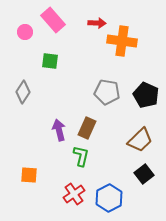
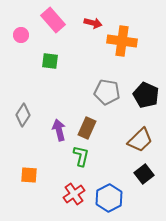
red arrow: moved 4 px left; rotated 12 degrees clockwise
pink circle: moved 4 px left, 3 px down
gray diamond: moved 23 px down
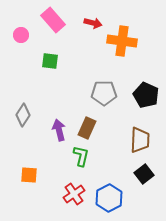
gray pentagon: moved 3 px left, 1 px down; rotated 10 degrees counterclockwise
brown trapezoid: rotated 44 degrees counterclockwise
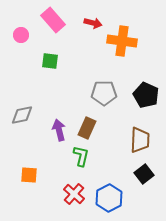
gray diamond: moved 1 px left; rotated 45 degrees clockwise
red cross: rotated 15 degrees counterclockwise
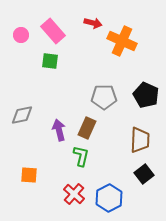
pink rectangle: moved 11 px down
orange cross: rotated 16 degrees clockwise
gray pentagon: moved 4 px down
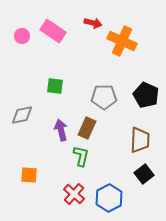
pink rectangle: rotated 15 degrees counterclockwise
pink circle: moved 1 px right, 1 px down
green square: moved 5 px right, 25 px down
purple arrow: moved 2 px right
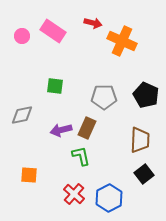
purple arrow: rotated 90 degrees counterclockwise
green L-shape: rotated 25 degrees counterclockwise
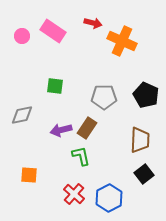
brown rectangle: rotated 10 degrees clockwise
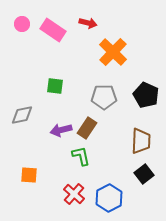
red arrow: moved 5 px left
pink rectangle: moved 1 px up
pink circle: moved 12 px up
orange cross: moved 9 px left, 11 px down; rotated 20 degrees clockwise
brown trapezoid: moved 1 px right, 1 px down
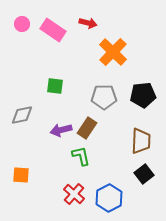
black pentagon: moved 3 px left; rotated 30 degrees counterclockwise
orange square: moved 8 px left
